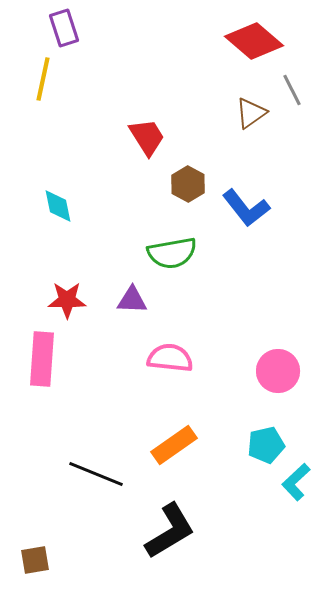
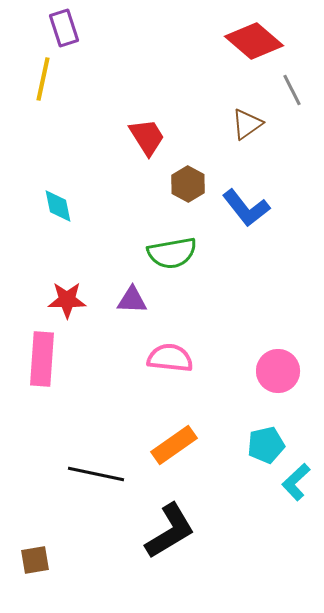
brown triangle: moved 4 px left, 11 px down
black line: rotated 10 degrees counterclockwise
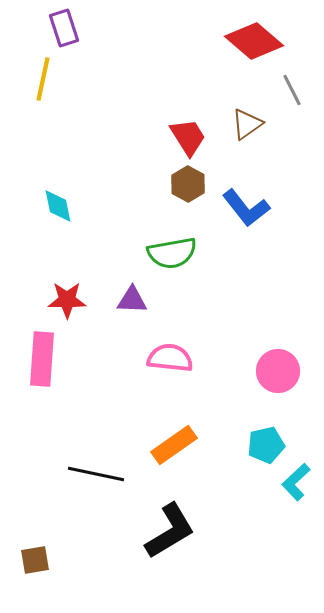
red trapezoid: moved 41 px right
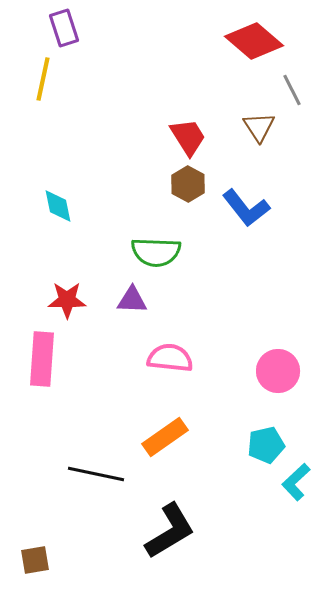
brown triangle: moved 12 px right, 3 px down; rotated 28 degrees counterclockwise
green semicircle: moved 16 px left, 1 px up; rotated 12 degrees clockwise
orange rectangle: moved 9 px left, 8 px up
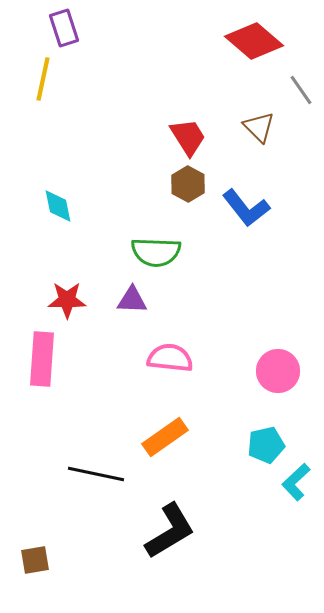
gray line: moved 9 px right; rotated 8 degrees counterclockwise
brown triangle: rotated 12 degrees counterclockwise
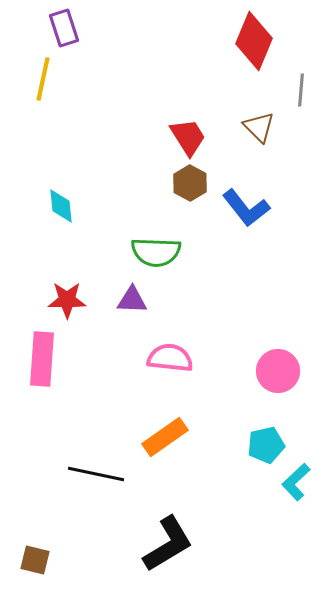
red diamond: rotated 72 degrees clockwise
gray line: rotated 40 degrees clockwise
brown hexagon: moved 2 px right, 1 px up
cyan diamond: moved 3 px right; rotated 6 degrees clockwise
black L-shape: moved 2 px left, 13 px down
brown square: rotated 24 degrees clockwise
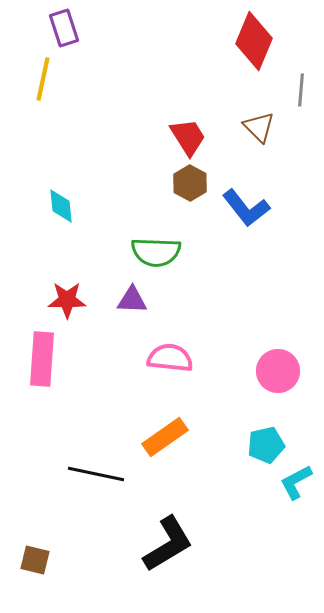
cyan L-shape: rotated 15 degrees clockwise
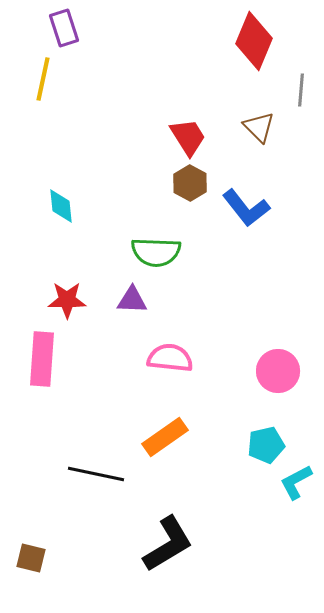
brown square: moved 4 px left, 2 px up
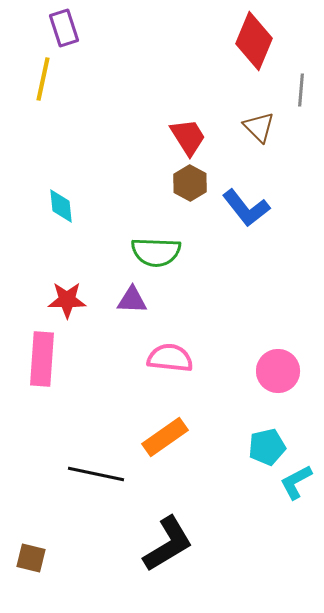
cyan pentagon: moved 1 px right, 2 px down
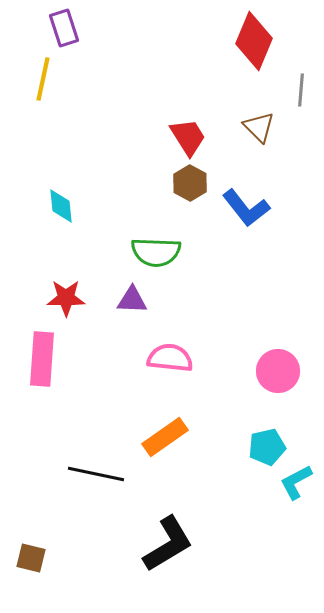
red star: moved 1 px left, 2 px up
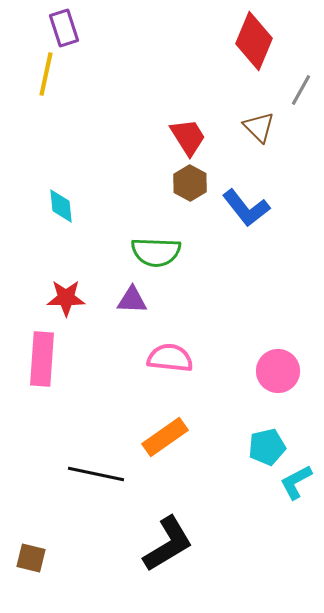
yellow line: moved 3 px right, 5 px up
gray line: rotated 24 degrees clockwise
